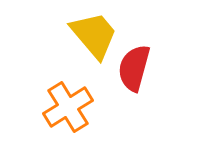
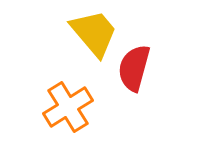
yellow trapezoid: moved 2 px up
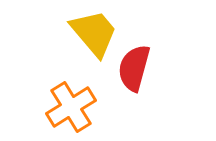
orange cross: moved 3 px right
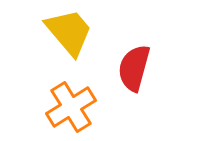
yellow trapezoid: moved 25 px left, 1 px up
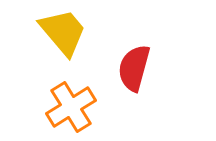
yellow trapezoid: moved 6 px left
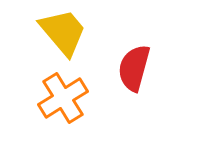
orange cross: moved 8 px left, 9 px up
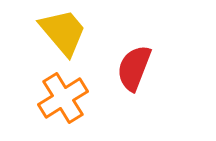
red semicircle: rotated 6 degrees clockwise
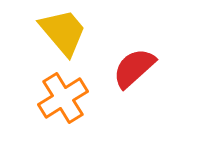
red semicircle: rotated 27 degrees clockwise
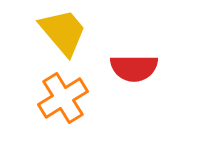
red semicircle: rotated 138 degrees counterclockwise
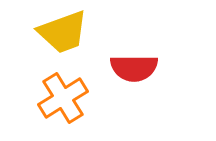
yellow trapezoid: rotated 110 degrees clockwise
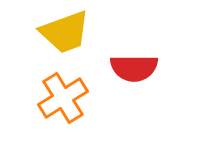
yellow trapezoid: moved 2 px right
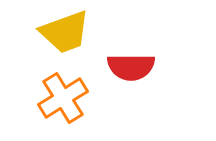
red semicircle: moved 3 px left, 1 px up
